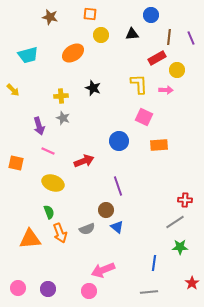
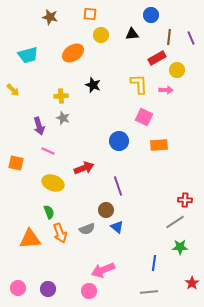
black star at (93, 88): moved 3 px up
red arrow at (84, 161): moved 7 px down
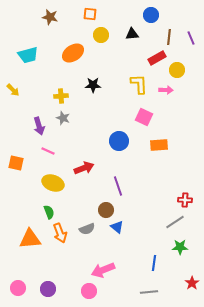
black star at (93, 85): rotated 21 degrees counterclockwise
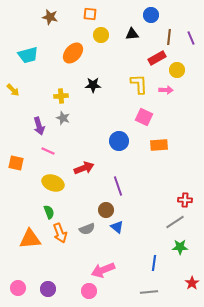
orange ellipse at (73, 53): rotated 15 degrees counterclockwise
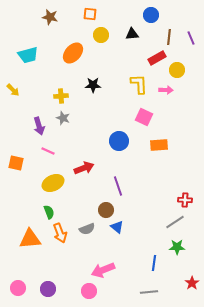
yellow ellipse at (53, 183): rotated 45 degrees counterclockwise
green star at (180, 247): moved 3 px left
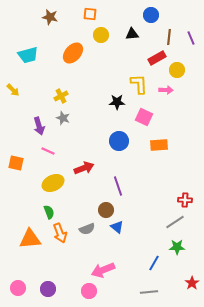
black star at (93, 85): moved 24 px right, 17 px down
yellow cross at (61, 96): rotated 24 degrees counterclockwise
blue line at (154, 263): rotated 21 degrees clockwise
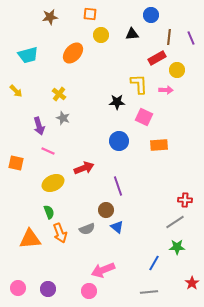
brown star at (50, 17): rotated 21 degrees counterclockwise
yellow arrow at (13, 90): moved 3 px right, 1 px down
yellow cross at (61, 96): moved 2 px left, 2 px up; rotated 24 degrees counterclockwise
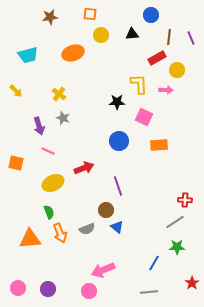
orange ellipse at (73, 53): rotated 30 degrees clockwise
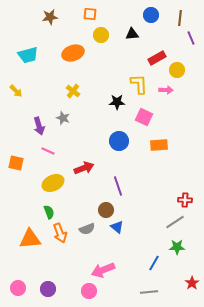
brown line at (169, 37): moved 11 px right, 19 px up
yellow cross at (59, 94): moved 14 px right, 3 px up
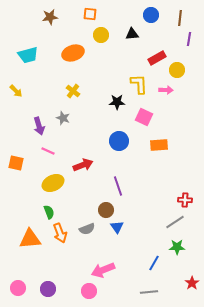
purple line at (191, 38): moved 2 px left, 1 px down; rotated 32 degrees clockwise
red arrow at (84, 168): moved 1 px left, 3 px up
blue triangle at (117, 227): rotated 16 degrees clockwise
